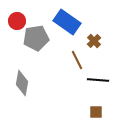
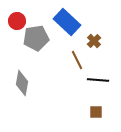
blue rectangle: rotated 8 degrees clockwise
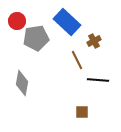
brown cross: rotated 16 degrees clockwise
brown square: moved 14 px left
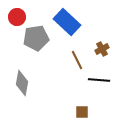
red circle: moved 4 px up
brown cross: moved 8 px right, 8 px down
black line: moved 1 px right
